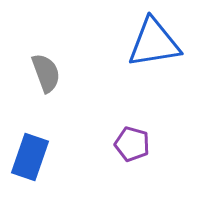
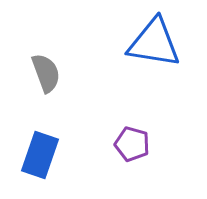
blue triangle: rotated 18 degrees clockwise
blue rectangle: moved 10 px right, 2 px up
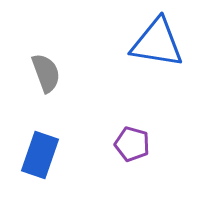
blue triangle: moved 3 px right
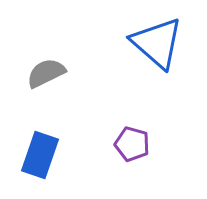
blue triangle: rotated 32 degrees clockwise
gray semicircle: rotated 96 degrees counterclockwise
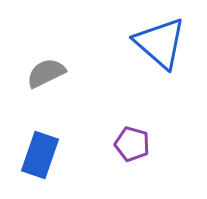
blue triangle: moved 3 px right
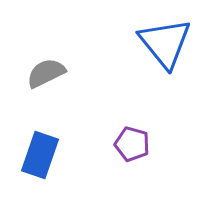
blue triangle: moved 5 px right; rotated 10 degrees clockwise
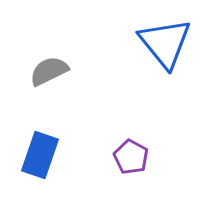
gray semicircle: moved 3 px right, 2 px up
purple pentagon: moved 1 px left, 13 px down; rotated 12 degrees clockwise
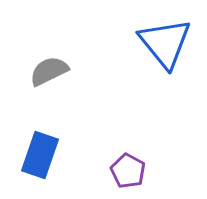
purple pentagon: moved 3 px left, 14 px down
